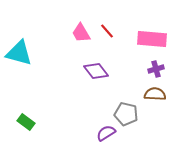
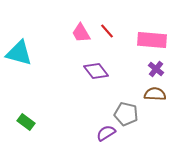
pink rectangle: moved 1 px down
purple cross: rotated 35 degrees counterclockwise
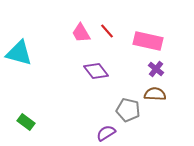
pink rectangle: moved 4 px left, 1 px down; rotated 8 degrees clockwise
gray pentagon: moved 2 px right, 4 px up
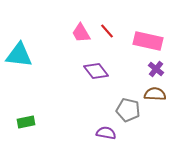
cyan triangle: moved 2 px down; rotated 8 degrees counterclockwise
green rectangle: rotated 48 degrees counterclockwise
purple semicircle: rotated 42 degrees clockwise
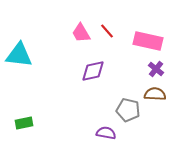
purple diamond: moved 3 px left; rotated 65 degrees counterclockwise
green rectangle: moved 2 px left, 1 px down
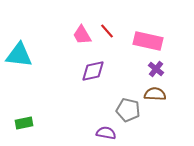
pink trapezoid: moved 1 px right, 2 px down
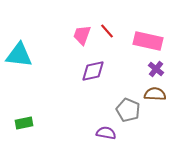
pink trapezoid: rotated 50 degrees clockwise
gray pentagon: rotated 10 degrees clockwise
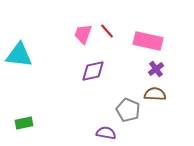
pink trapezoid: moved 1 px right, 1 px up
purple cross: rotated 14 degrees clockwise
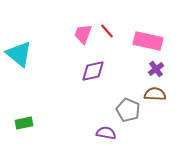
cyan triangle: moved 1 px up; rotated 32 degrees clockwise
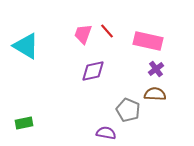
cyan triangle: moved 7 px right, 8 px up; rotated 8 degrees counterclockwise
